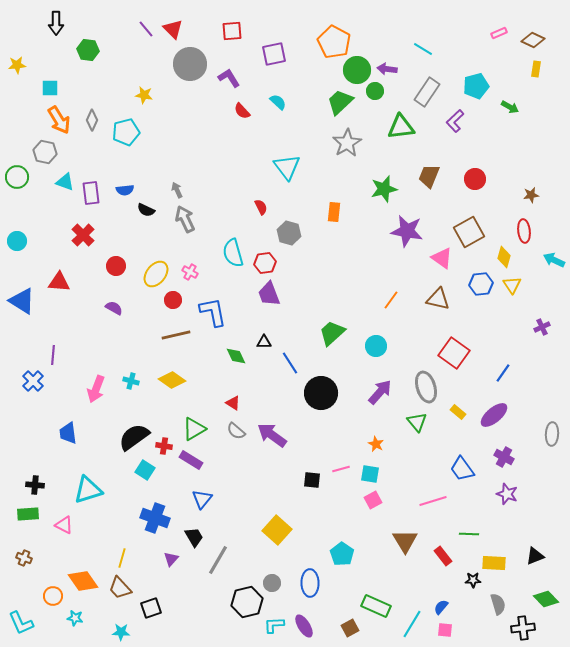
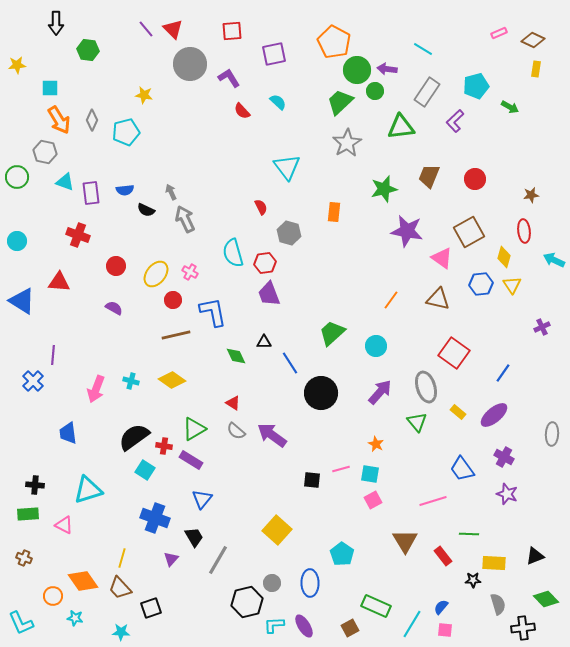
gray arrow at (177, 190): moved 6 px left, 2 px down
red cross at (83, 235): moved 5 px left; rotated 25 degrees counterclockwise
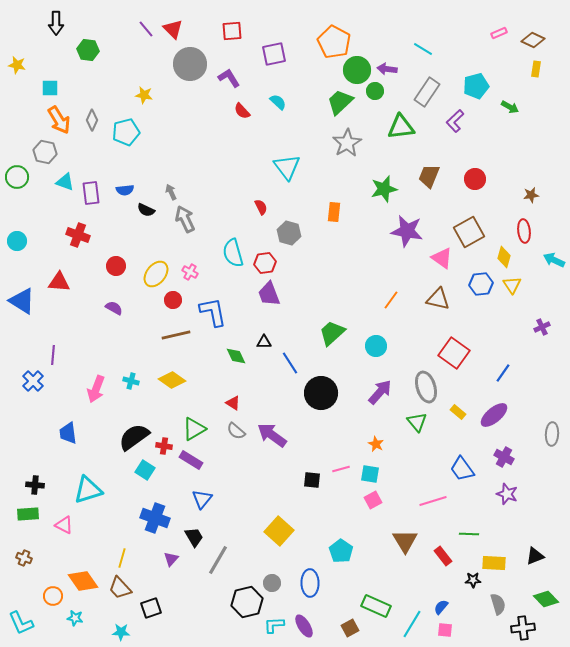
yellow star at (17, 65): rotated 18 degrees clockwise
yellow square at (277, 530): moved 2 px right, 1 px down
cyan pentagon at (342, 554): moved 1 px left, 3 px up
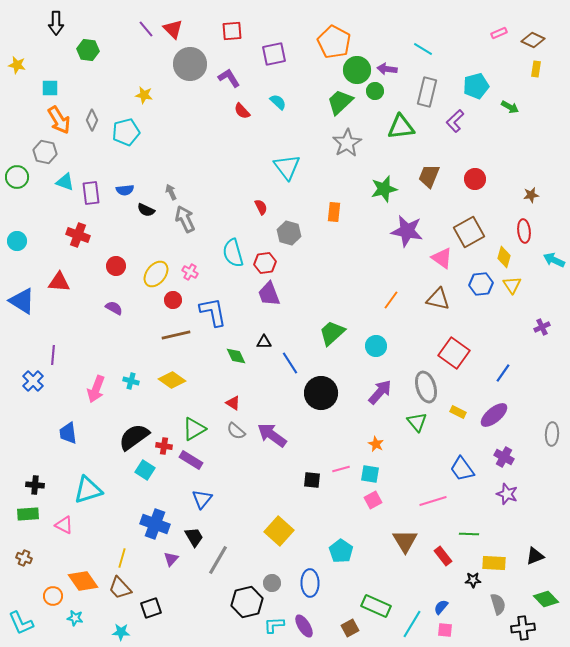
gray rectangle at (427, 92): rotated 20 degrees counterclockwise
yellow rectangle at (458, 412): rotated 14 degrees counterclockwise
blue cross at (155, 518): moved 6 px down
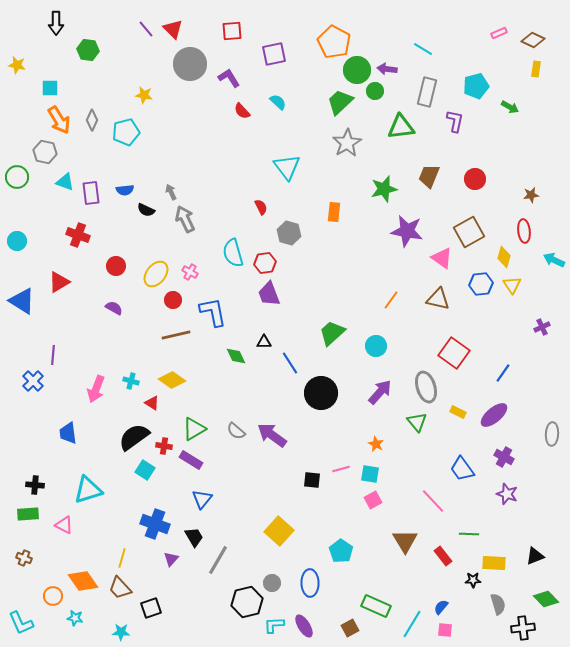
purple L-shape at (455, 121): rotated 145 degrees clockwise
red triangle at (59, 282): rotated 35 degrees counterclockwise
red triangle at (233, 403): moved 81 px left
pink line at (433, 501): rotated 64 degrees clockwise
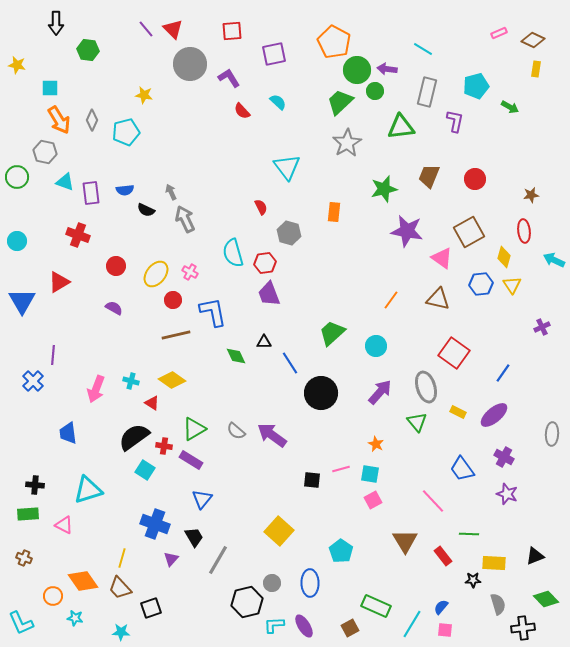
blue triangle at (22, 301): rotated 28 degrees clockwise
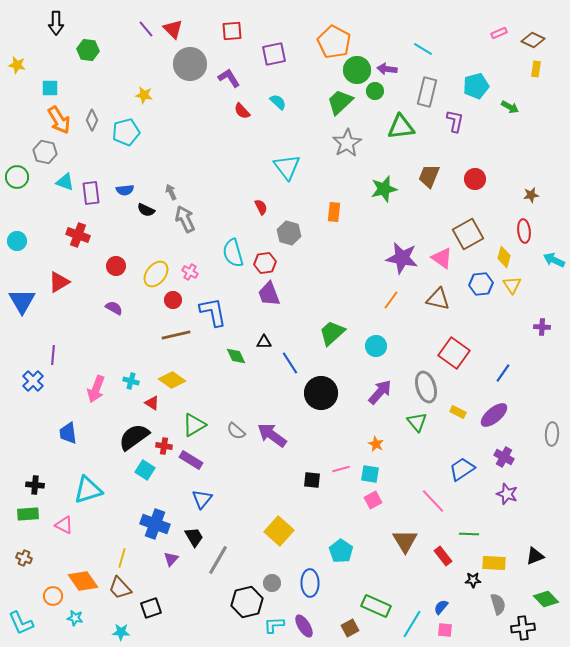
purple star at (407, 231): moved 5 px left, 27 px down
brown square at (469, 232): moved 1 px left, 2 px down
purple cross at (542, 327): rotated 28 degrees clockwise
green triangle at (194, 429): moved 4 px up
blue trapezoid at (462, 469): rotated 92 degrees clockwise
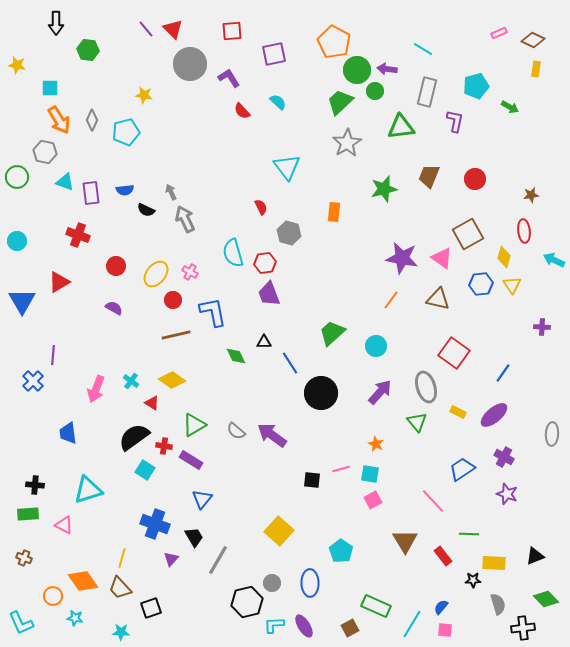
cyan cross at (131, 381): rotated 21 degrees clockwise
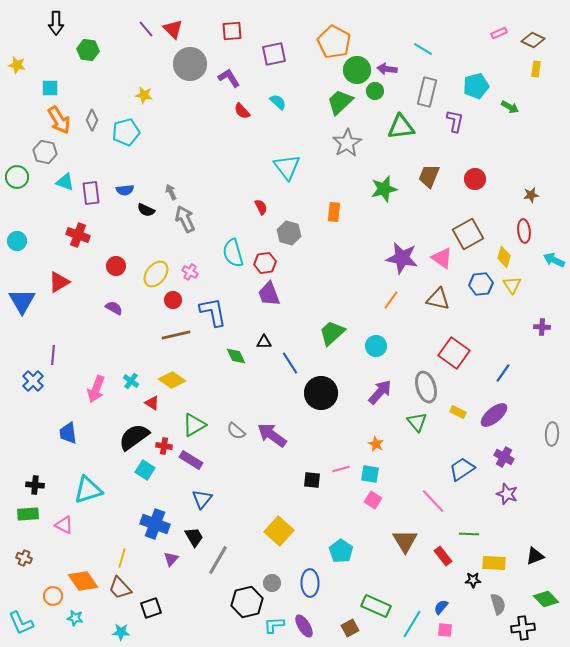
pink square at (373, 500): rotated 30 degrees counterclockwise
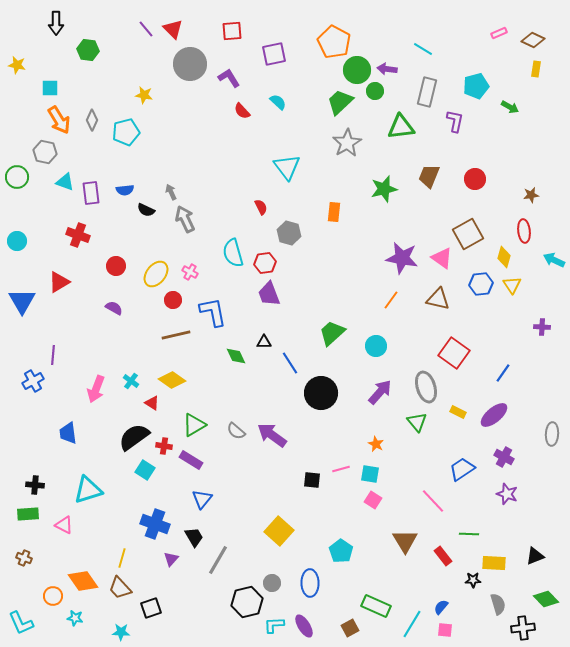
blue cross at (33, 381): rotated 15 degrees clockwise
